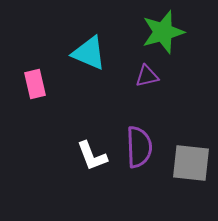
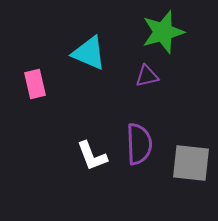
purple semicircle: moved 3 px up
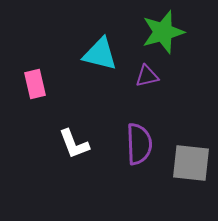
cyan triangle: moved 11 px right, 1 px down; rotated 9 degrees counterclockwise
white L-shape: moved 18 px left, 12 px up
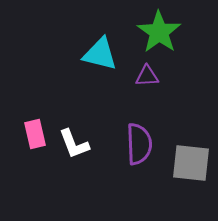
green star: moved 4 px left; rotated 21 degrees counterclockwise
purple triangle: rotated 10 degrees clockwise
pink rectangle: moved 50 px down
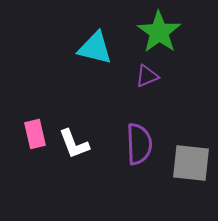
cyan triangle: moved 5 px left, 6 px up
purple triangle: rotated 20 degrees counterclockwise
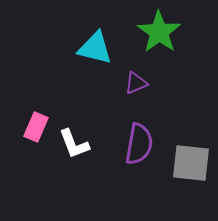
purple triangle: moved 11 px left, 7 px down
pink rectangle: moved 1 px right, 7 px up; rotated 36 degrees clockwise
purple semicircle: rotated 12 degrees clockwise
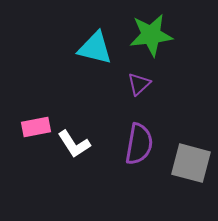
green star: moved 8 px left, 3 px down; rotated 30 degrees clockwise
purple triangle: moved 3 px right, 1 px down; rotated 20 degrees counterclockwise
pink rectangle: rotated 56 degrees clockwise
white L-shape: rotated 12 degrees counterclockwise
gray square: rotated 9 degrees clockwise
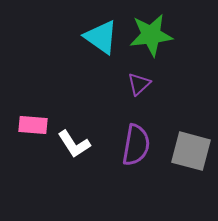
cyan triangle: moved 6 px right, 11 px up; rotated 21 degrees clockwise
pink rectangle: moved 3 px left, 2 px up; rotated 16 degrees clockwise
purple semicircle: moved 3 px left, 1 px down
gray square: moved 12 px up
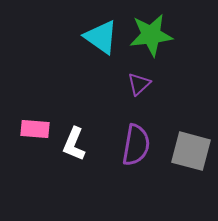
pink rectangle: moved 2 px right, 4 px down
white L-shape: rotated 56 degrees clockwise
